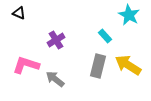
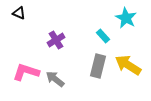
cyan star: moved 3 px left, 3 px down
cyan rectangle: moved 2 px left
pink L-shape: moved 7 px down
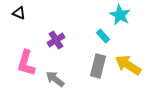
cyan star: moved 6 px left, 3 px up
pink L-shape: moved 9 px up; rotated 92 degrees counterclockwise
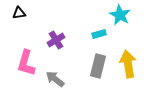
black triangle: rotated 32 degrees counterclockwise
cyan rectangle: moved 4 px left, 2 px up; rotated 64 degrees counterclockwise
yellow arrow: moved 1 px up; rotated 48 degrees clockwise
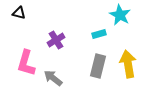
black triangle: rotated 24 degrees clockwise
gray arrow: moved 2 px left, 1 px up
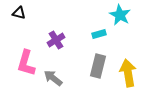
yellow arrow: moved 9 px down
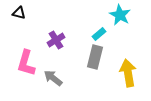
cyan rectangle: rotated 24 degrees counterclockwise
gray rectangle: moved 3 px left, 9 px up
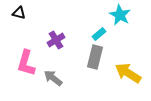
yellow arrow: rotated 48 degrees counterclockwise
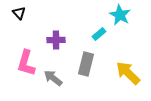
black triangle: rotated 32 degrees clockwise
purple cross: rotated 30 degrees clockwise
gray rectangle: moved 9 px left, 7 px down
yellow arrow: rotated 12 degrees clockwise
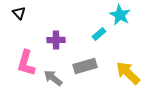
gray rectangle: moved 1 px left, 2 px down; rotated 60 degrees clockwise
